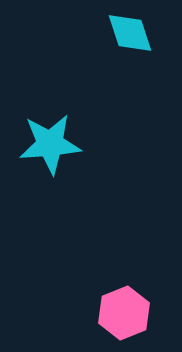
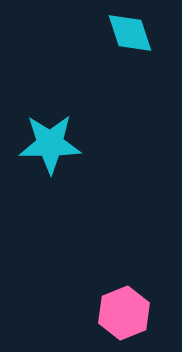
cyan star: rotated 4 degrees clockwise
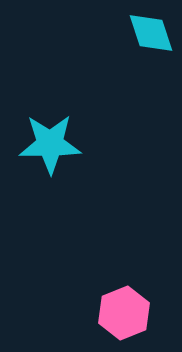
cyan diamond: moved 21 px right
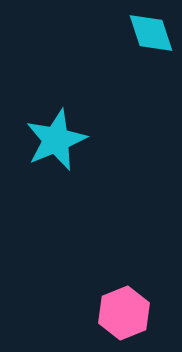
cyan star: moved 6 px right, 4 px up; rotated 22 degrees counterclockwise
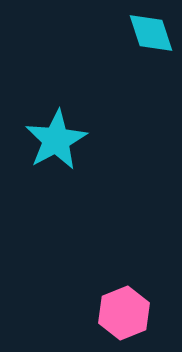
cyan star: rotated 6 degrees counterclockwise
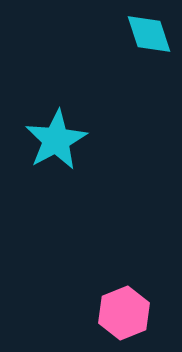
cyan diamond: moved 2 px left, 1 px down
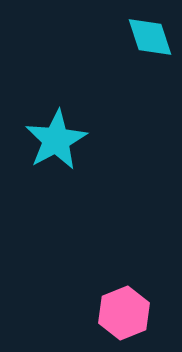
cyan diamond: moved 1 px right, 3 px down
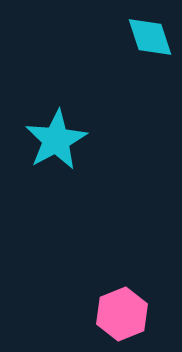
pink hexagon: moved 2 px left, 1 px down
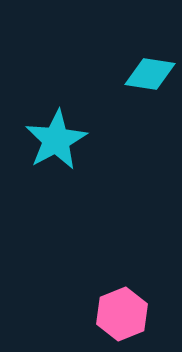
cyan diamond: moved 37 px down; rotated 63 degrees counterclockwise
